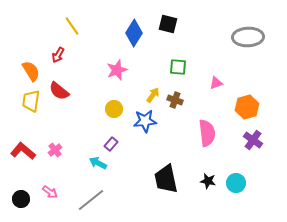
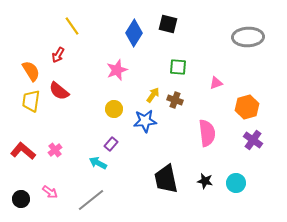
black star: moved 3 px left
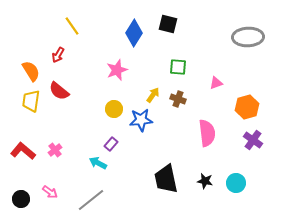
brown cross: moved 3 px right, 1 px up
blue star: moved 4 px left, 1 px up
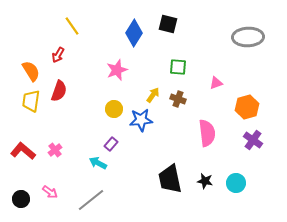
red semicircle: rotated 110 degrees counterclockwise
black trapezoid: moved 4 px right
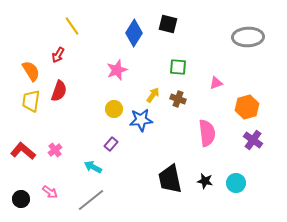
cyan arrow: moved 5 px left, 4 px down
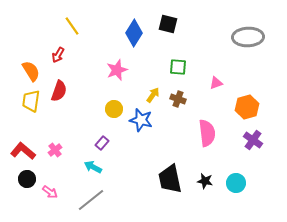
blue star: rotated 20 degrees clockwise
purple rectangle: moved 9 px left, 1 px up
black circle: moved 6 px right, 20 px up
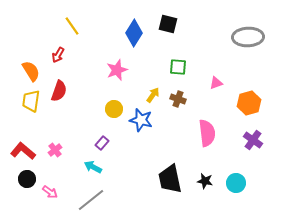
orange hexagon: moved 2 px right, 4 px up
